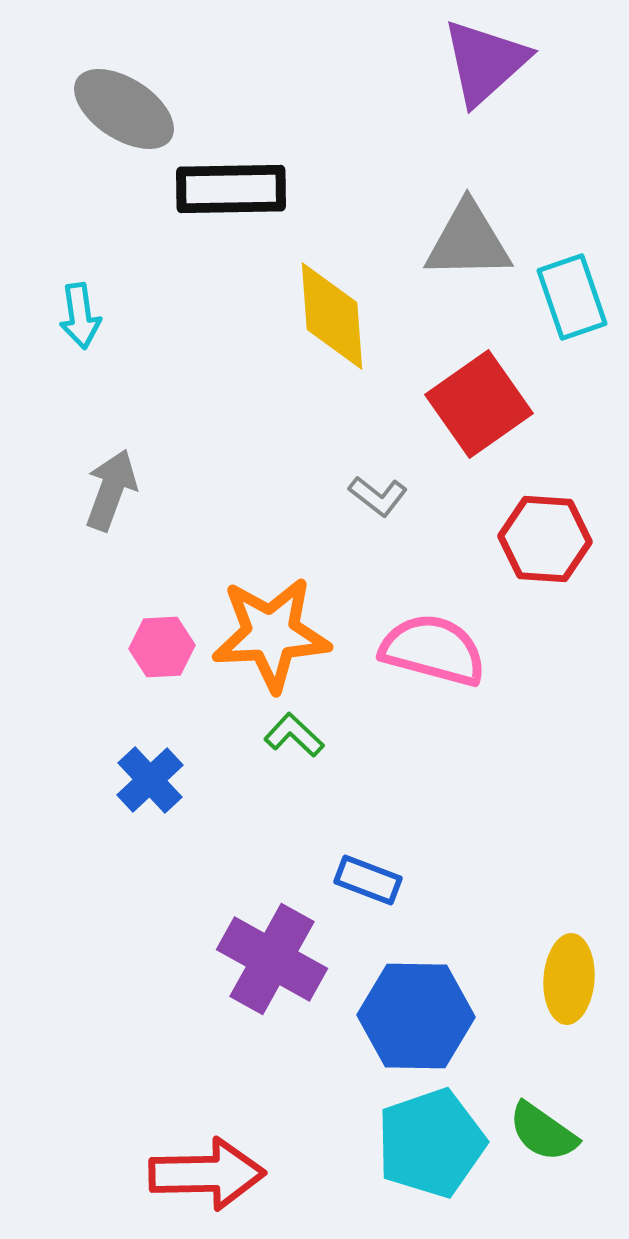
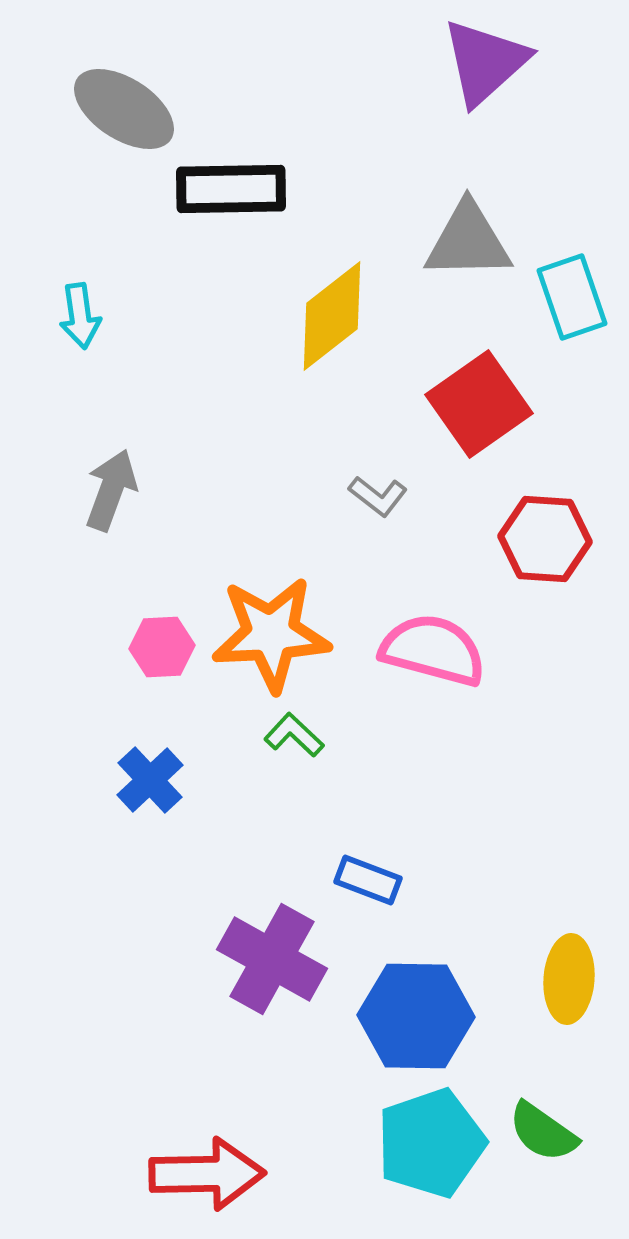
yellow diamond: rotated 56 degrees clockwise
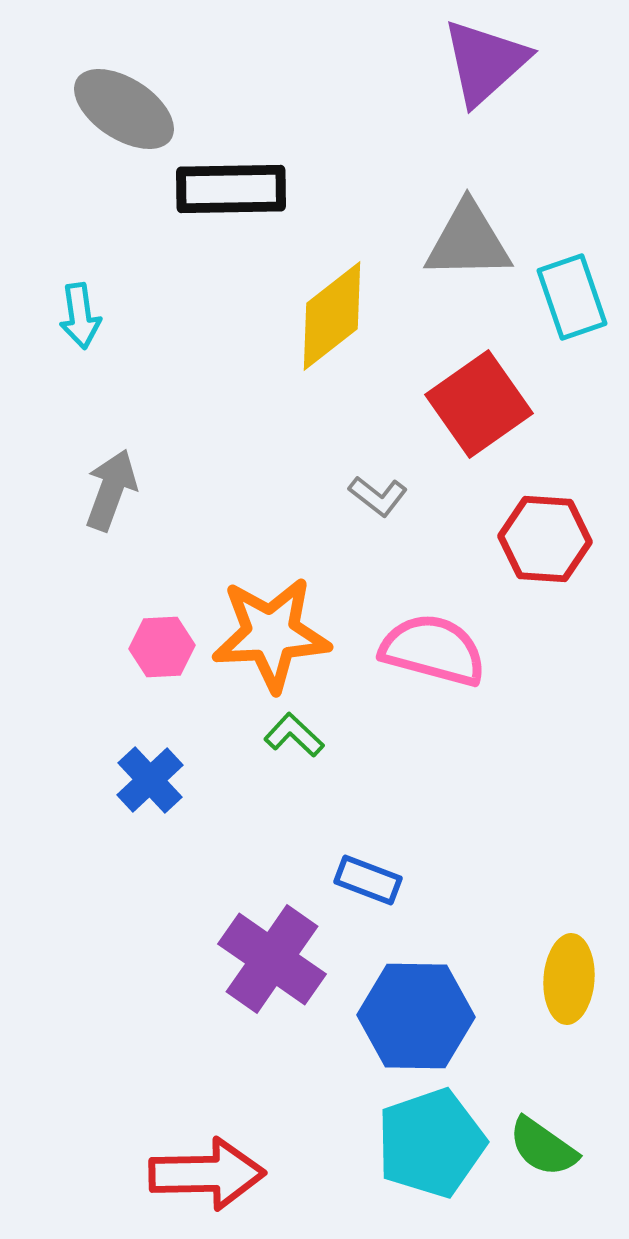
purple cross: rotated 6 degrees clockwise
green semicircle: moved 15 px down
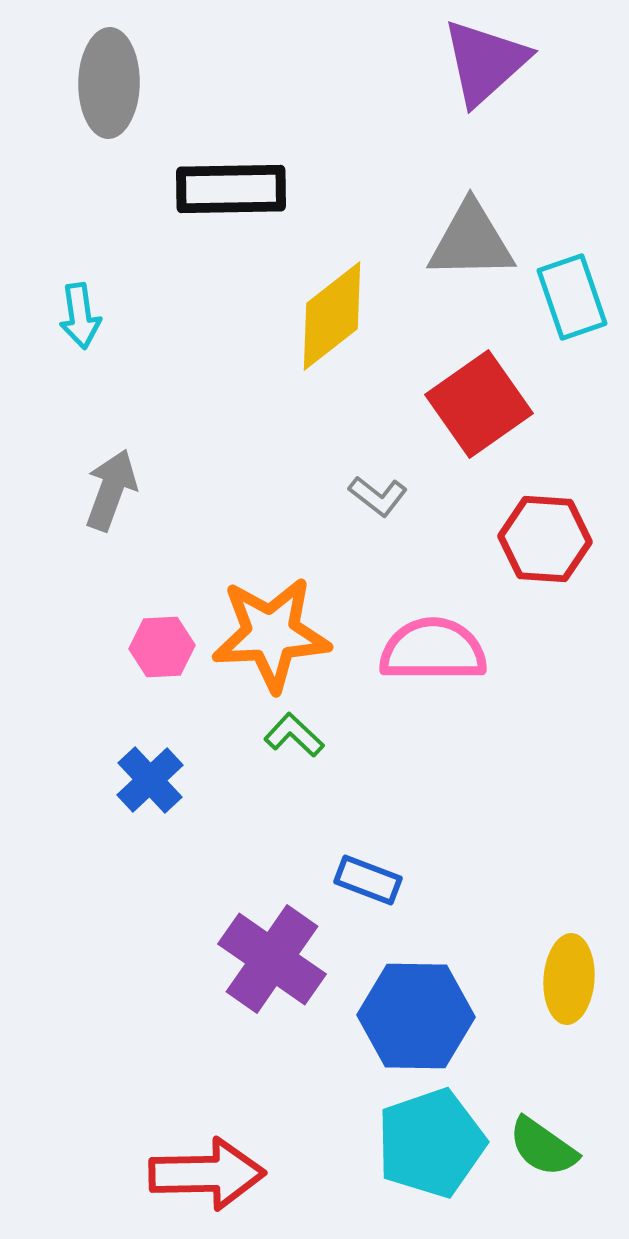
gray ellipse: moved 15 px left, 26 px up; rotated 58 degrees clockwise
gray triangle: moved 3 px right
pink semicircle: rotated 15 degrees counterclockwise
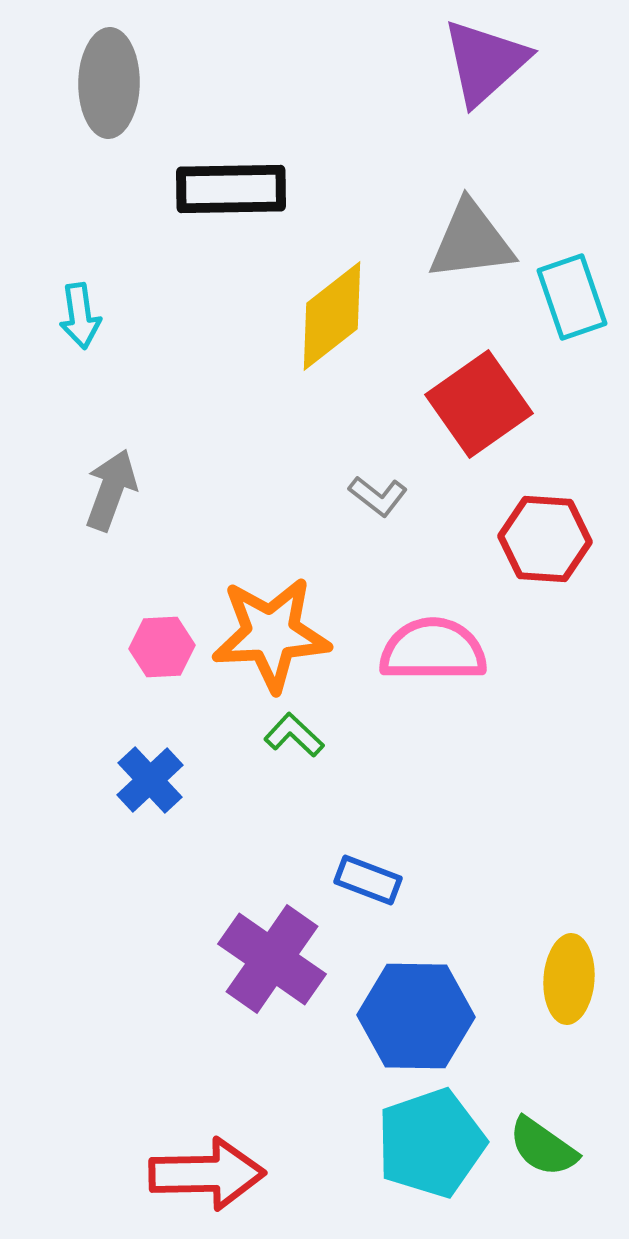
gray triangle: rotated 6 degrees counterclockwise
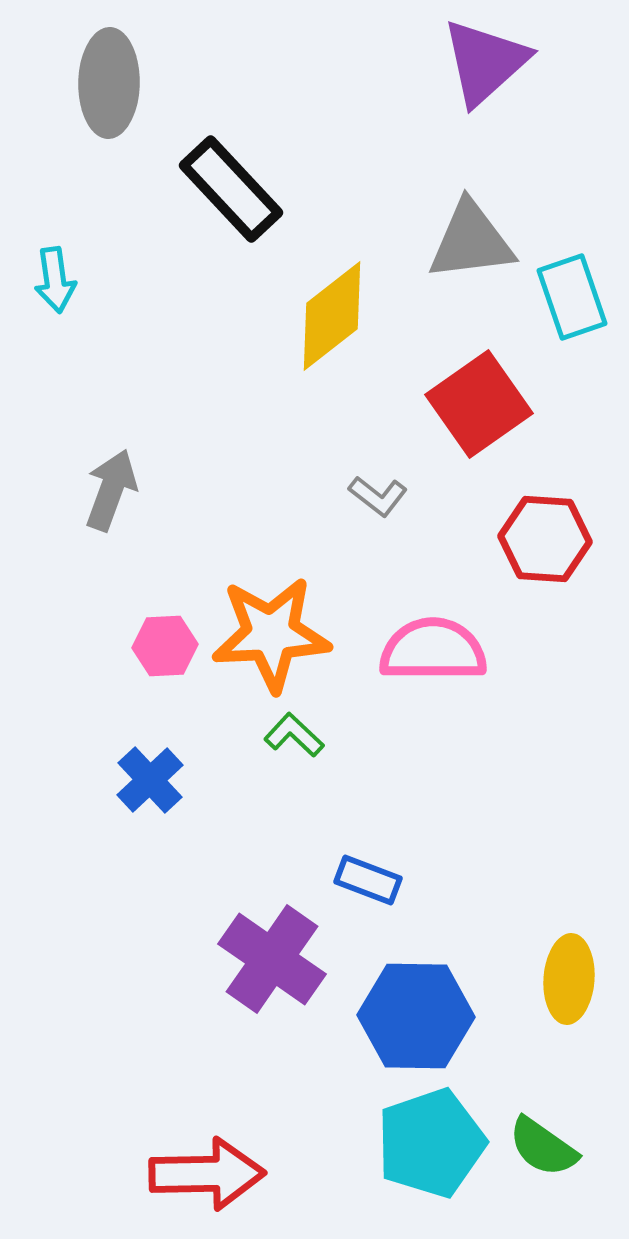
black rectangle: rotated 48 degrees clockwise
cyan arrow: moved 25 px left, 36 px up
pink hexagon: moved 3 px right, 1 px up
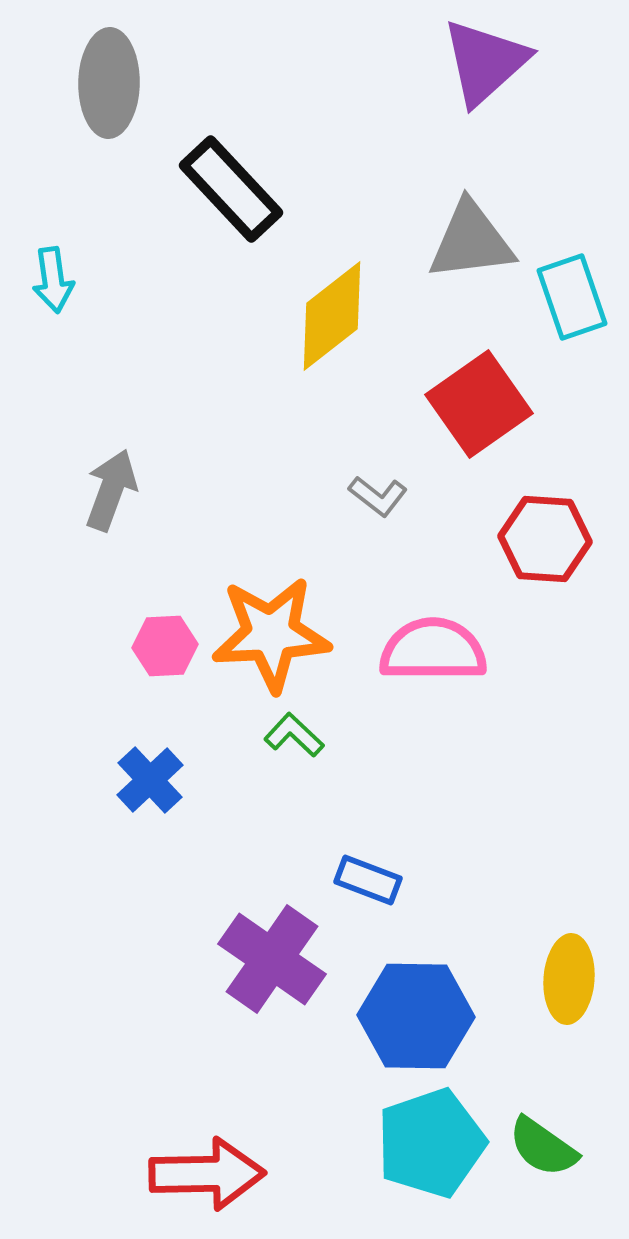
cyan arrow: moved 2 px left
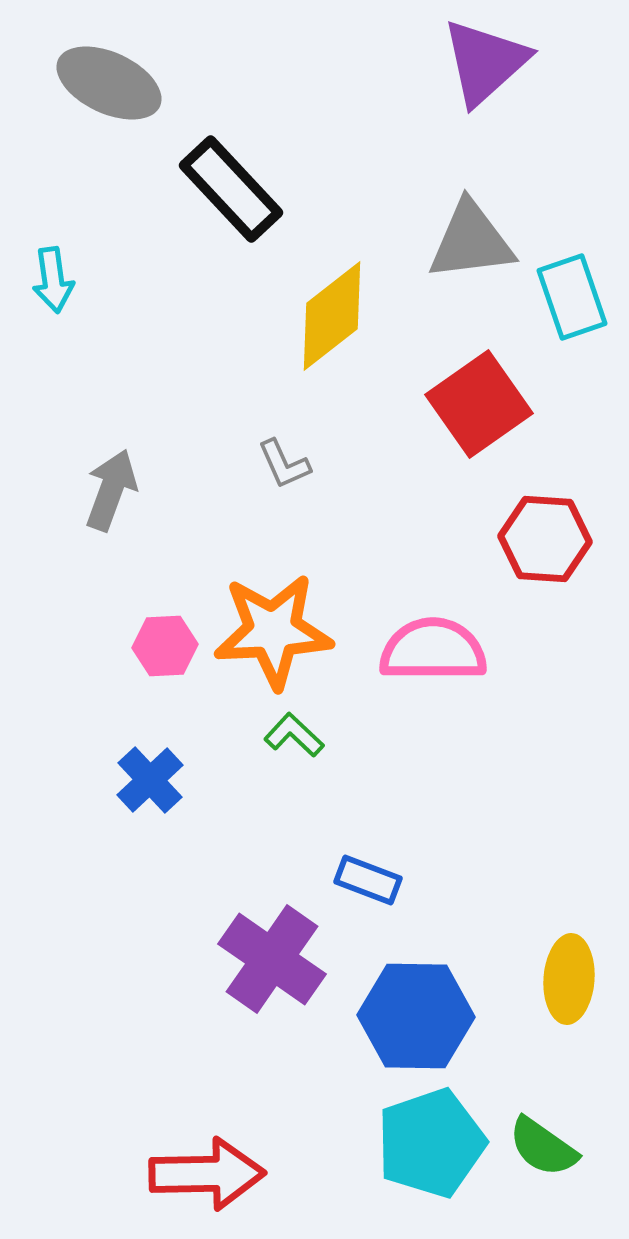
gray ellipse: rotated 66 degrees counterclockwise
gray L-shape: moved 94 px left, 32 px up; rotated 28 degrees clockwise
orange star: moved 2 px right, 3 px up
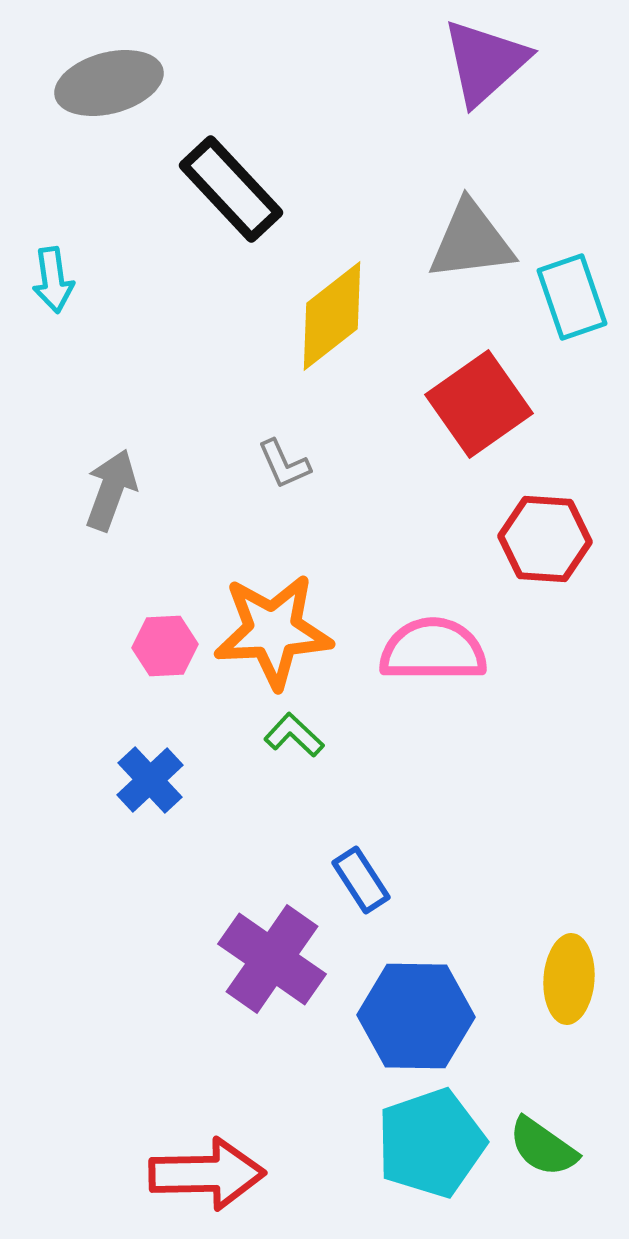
gray ellipse: rotated 40 degrees counterclockwise
blue rectangle: moved 7 px left; rotated 36 degrees clockwise
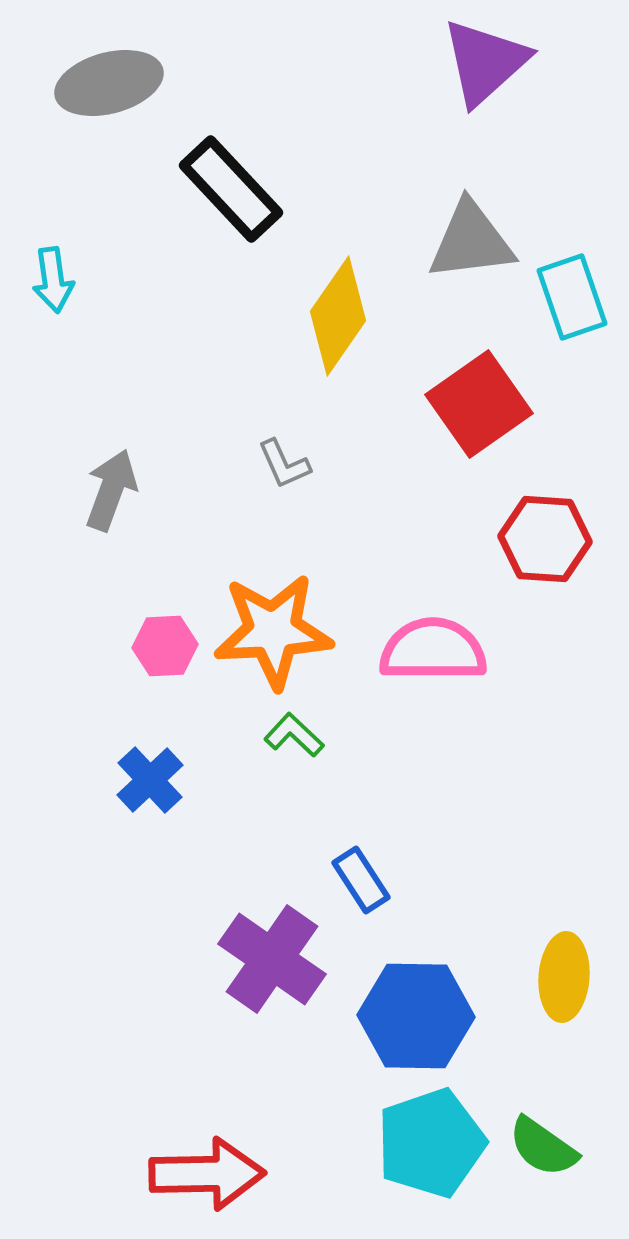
yellow diamond: moved 6 px right; rotated 17 degrees counterclockwise
yellow ellipse: moved 5 px left, 2 px up
